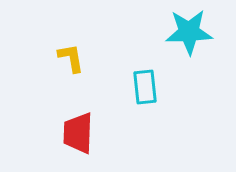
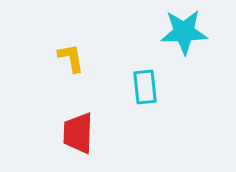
cyan star: moved 5 px left
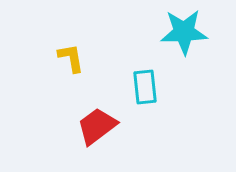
red trapezoid: moved 19 px right, 7 px up; rotated 51 degrees clockwise
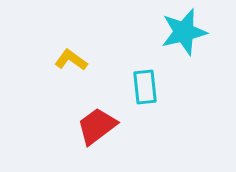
cyan star: rotated 12 degrees counterclockwise
yellow L-shape: moved 2 px down; rotated 44 degrees counterclockwise
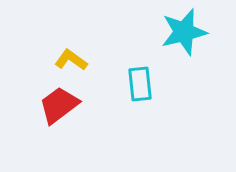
cyan rectangle: moved 5 px left, 3 px up
red trapezoid: moved 38 px left, 21 px up
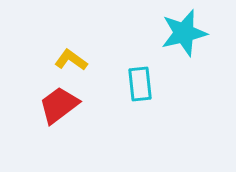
cyan star: moved 1 px down
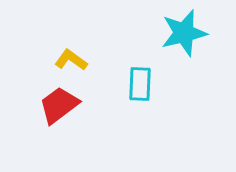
cyan rectangle: rotated 8 degrees clockwise
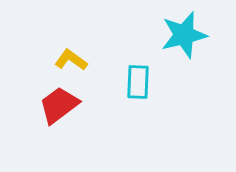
cyan star: moved 2 px down
cyan rectangle: moved 2 px left, 2 px up
